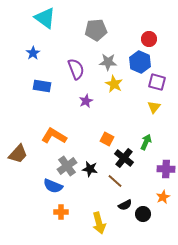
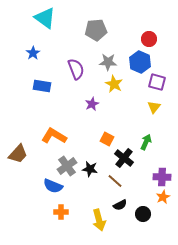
purple star: moved 6 px right, 3 px down
purple cross: moved 4 px left, 8 px down
black semicircle: moved 5 px left
yellow arrow: moved 3 px up
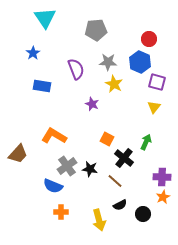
cyan triangle: rotated 20 degrees clockwise
purple star: rotated 24 degrees counterclockwise
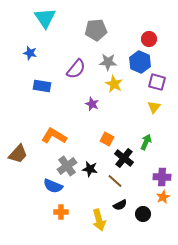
blue star: moved 3 px left; rotated 24 degrees counterclockwise
purple semicircle: rotated 60 degrees clockwise
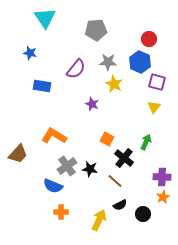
yellow arrow: rotated 140 degrees counterclockwise
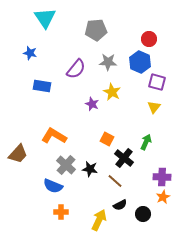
yellow star: moved 2 px left, 8 px down
gray cross: moved 1 px left, 1 px up; rotated 12 degrees counterclockwise
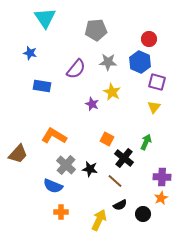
orange star: moved 2 px left, 1 px down
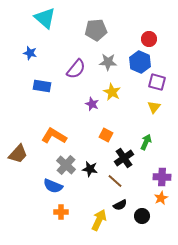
cyan triangle: rotated 15 degrees counterclockwise
orange square: moved 1 px left, 4 px up
black cross: rotated 18 degrees clockwise
black circle: moved 1 px left, 2 px down
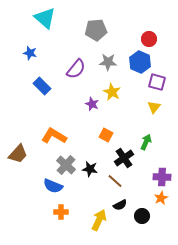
blue rectangle: rotated 36 degrees clockwise
